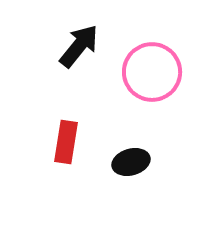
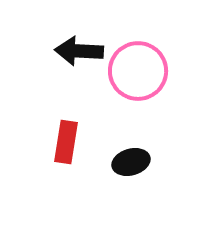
black arrow: moved 5 px down; rotated 126 degrees counterclockwise
pink circle: moved 14 px left, 1 px up
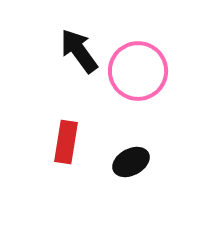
black arrow: rotated 51 degrees clockwise
black ellipse: rotated 12 degrees counterclockwise
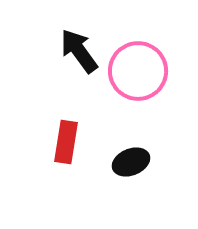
black ellipse: rotated 6 degrees clockwise
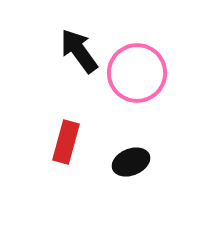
pink circle: moved 1 px left, 2 px down
red rectangle: rotated 6 degrees clockwise
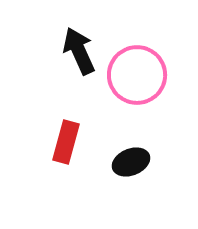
black arrow: rotated 12 degrees clockwise
pink circle: moved 2 px down
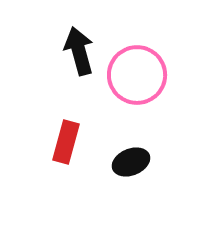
black arrow: rotated 9 degrees clockwise
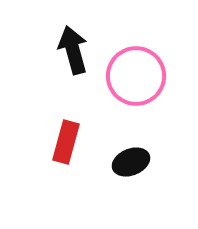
black arrow: moved 6 px left, 1 px up
pink circle: moved 1 px left, 1 px down
